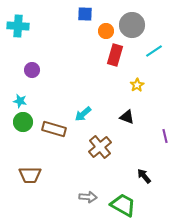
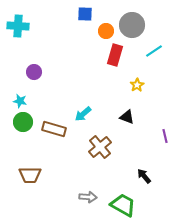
purple circle: moved 2 px right, 2 px down
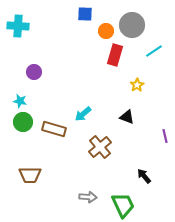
green trapezoid: rotated 36 degrees clockwise
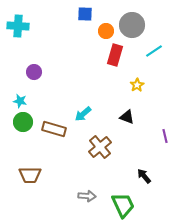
gray arrow: moved 1 px left, 1 px up
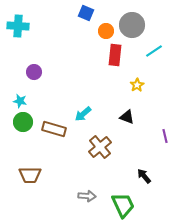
blue square: moved 1 px right, 1 px up; rotated 21 degrees clockwise
red rectangle: rotated 10 degrees counterclockwise
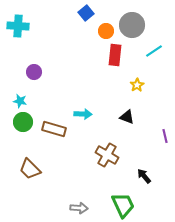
blue square: rotated 28 degrees clockwise
cyan arrow: rotated 138 degrees counterclockwise
brown cross: moved 7 px right, 8 px down; rotated 20 degrees counterclockwise
brown trapezoid: moved 6 px up; rotated 45 degrees clockwise
gray arrow: moved 8 px left, 12 px down
